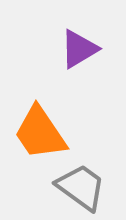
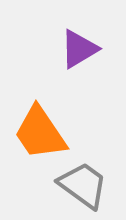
gray trapezoid: moved 2 px right, 2 px up
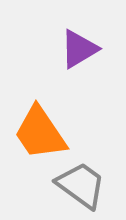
gray trapezoid: moved 2 px left
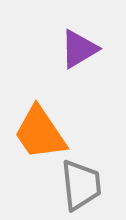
gray trapezoid: rotated 48 degrees clockwise
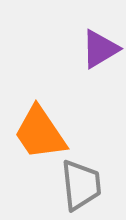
purple triangle: moved 21 px right
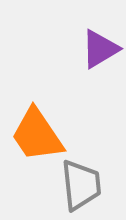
orange trapezoid: moved 3 px left, 2 px down
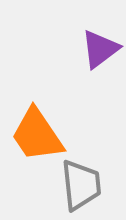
purple triangle: rotated 6 degrees counterclockwise
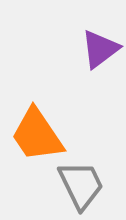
gray trapezoid: rotated 20 degrees counterclockwise
